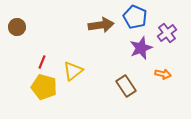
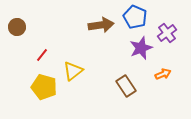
red line: moved 7 px up; rotated 16 degrees clockwise
orange arrow: rotated 35 degrees counterclockwise
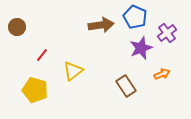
orange arrow: moved 1 px left
yellow pentagon: moved 9 px left, 3 px down
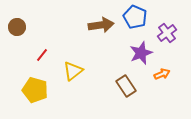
purple star: moved 5 px down
